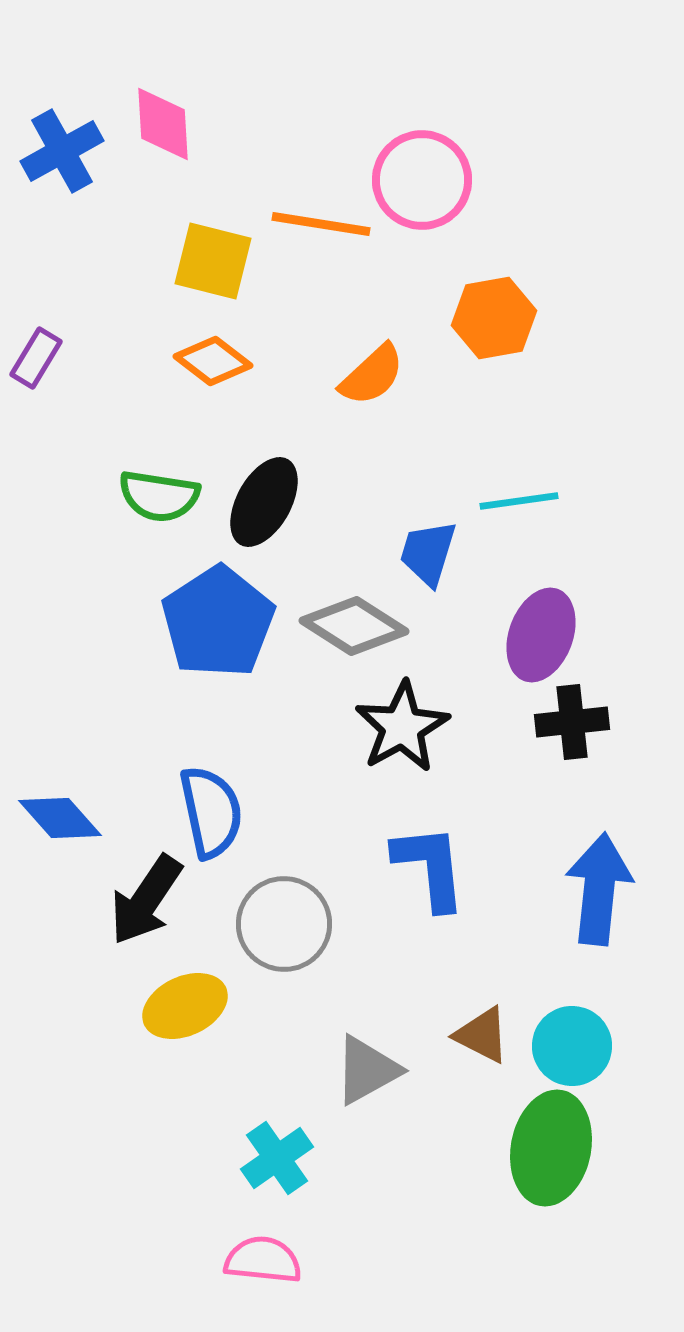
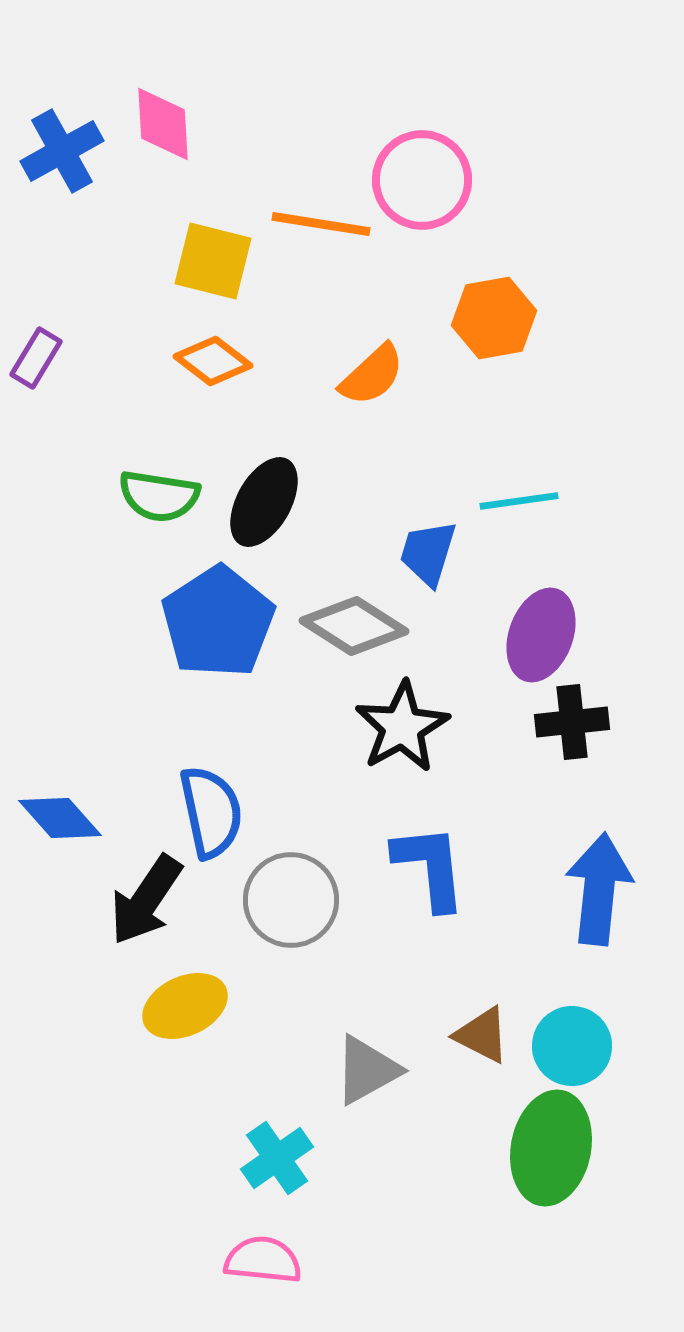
gray circle: moved 7 px right, 24 px up
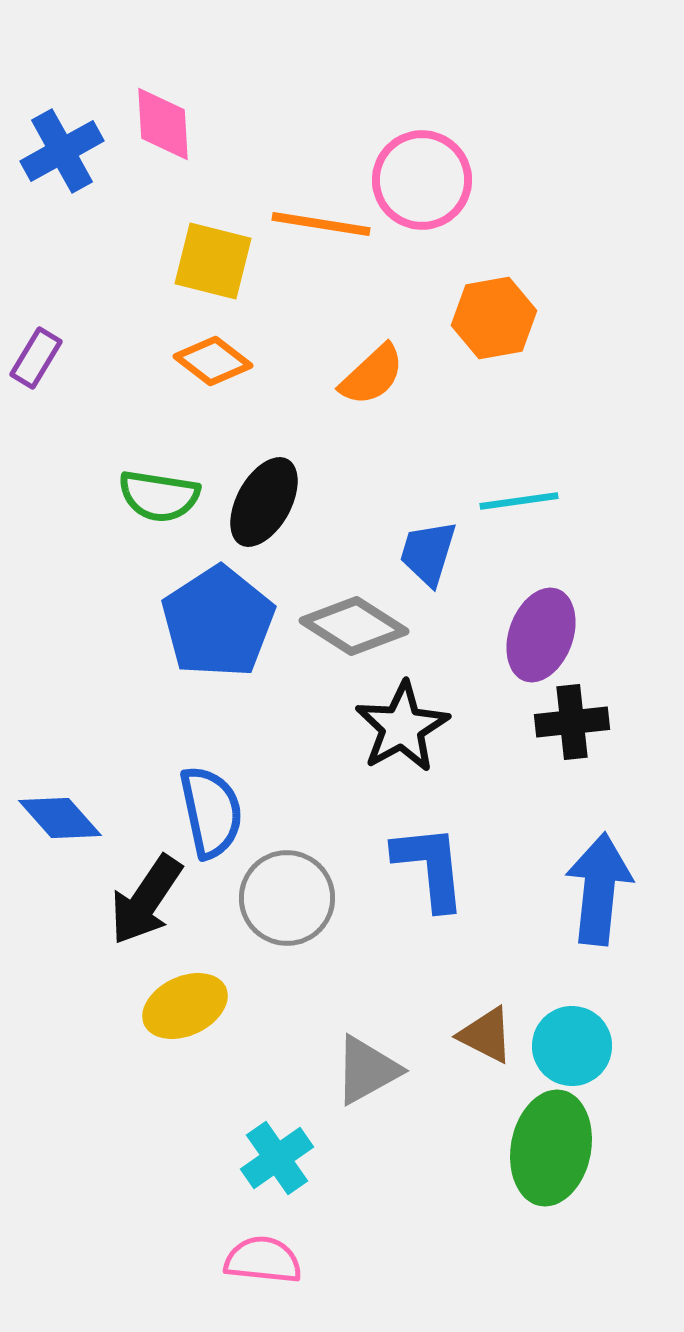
gray circle: moved 4 px left, 2 px up
brown triangle: moved 4 px right
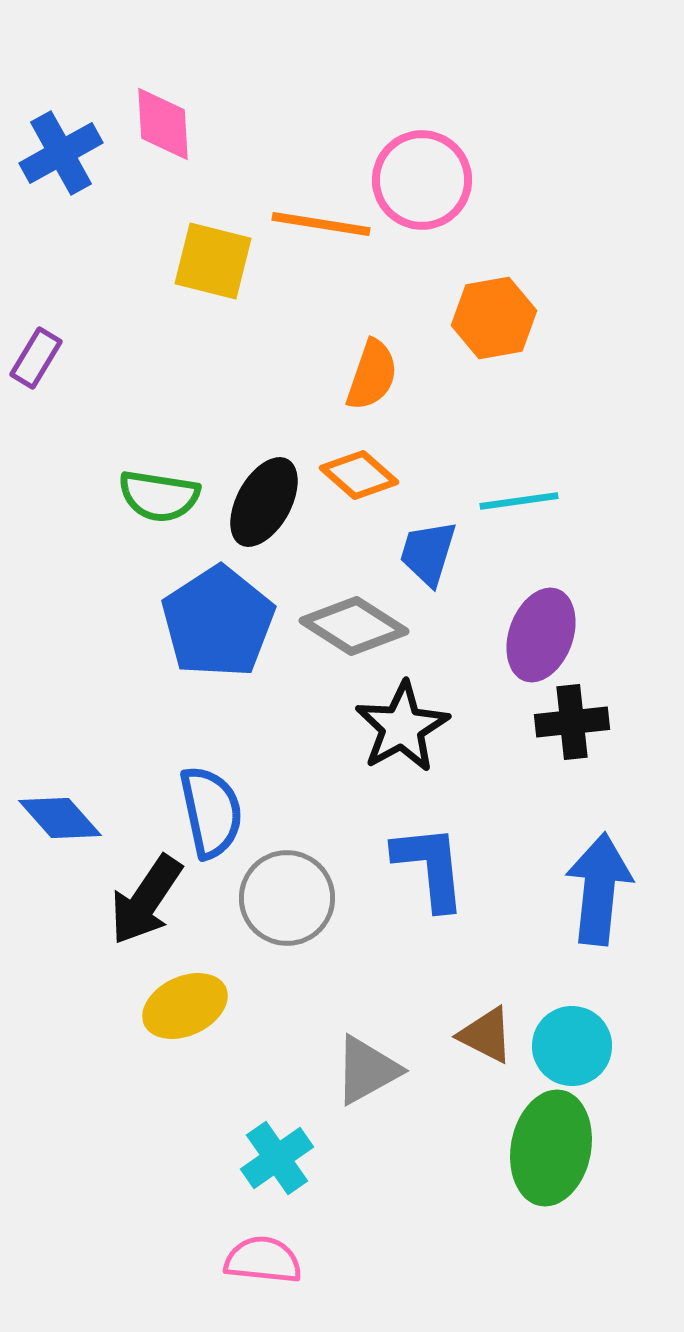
blue cross: moved 1 px left, 2 px down
orange diamond: moved 146 px right, 114 px down; rotated 4 degrees clockwise
orange semicircle: rotated 28 degrees counterclockwise
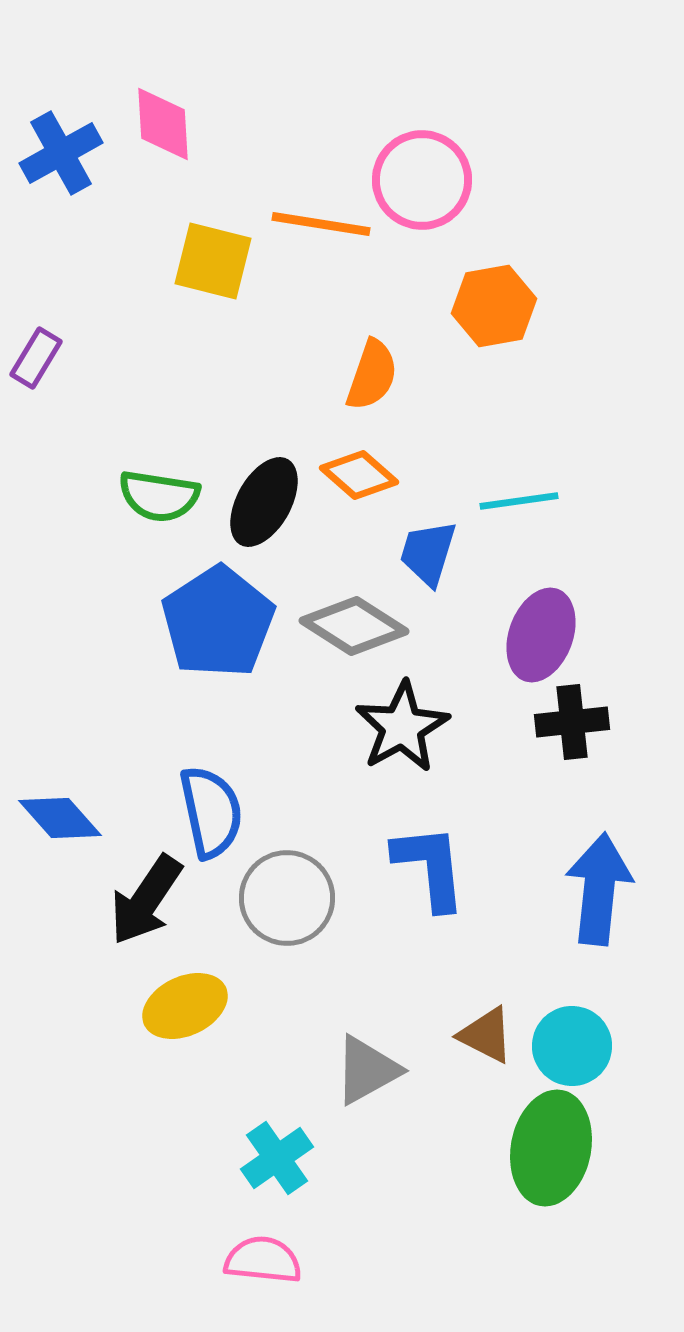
orange hexagon: moved 12 px up
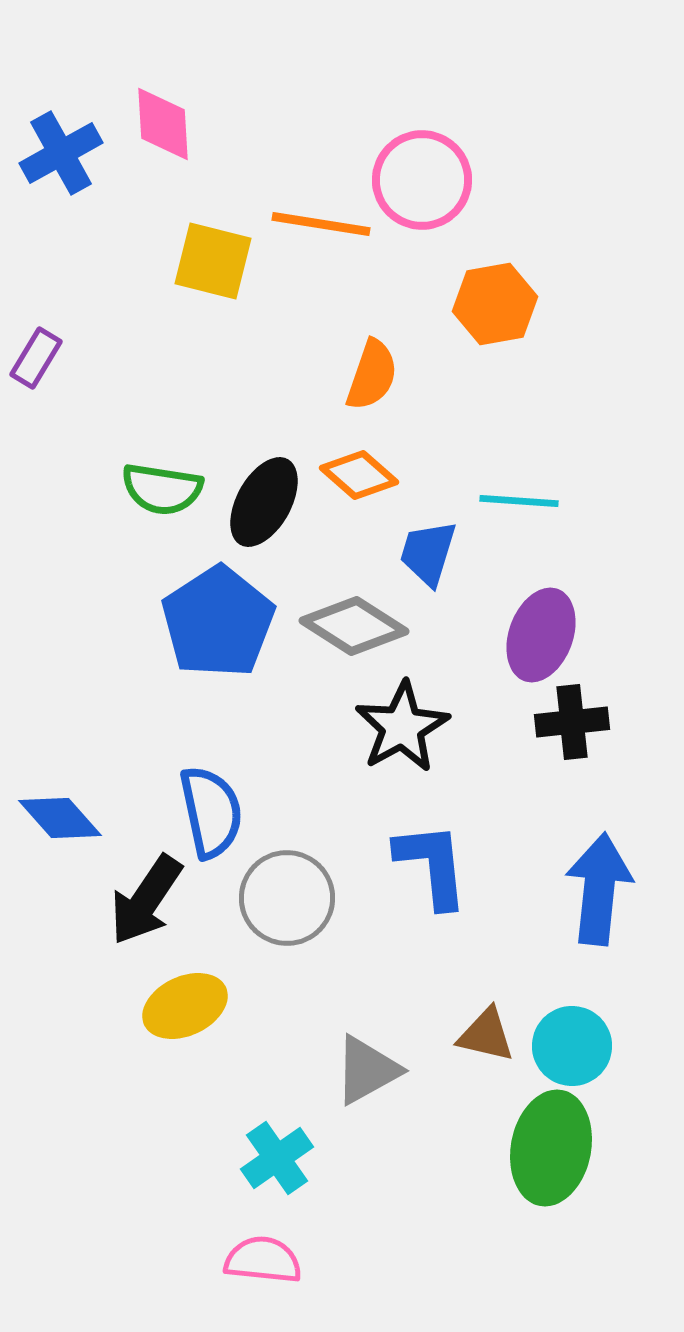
orange hexagon: moved 1 px right, 2 px up
green semicircle: moved 3 px right, 7 px up
cyan line: rotated 12 degrees clockwise
blue L-shape: moved 2 px right, 2 px up
brown triangle: rotated 14 degrees counterclockwise
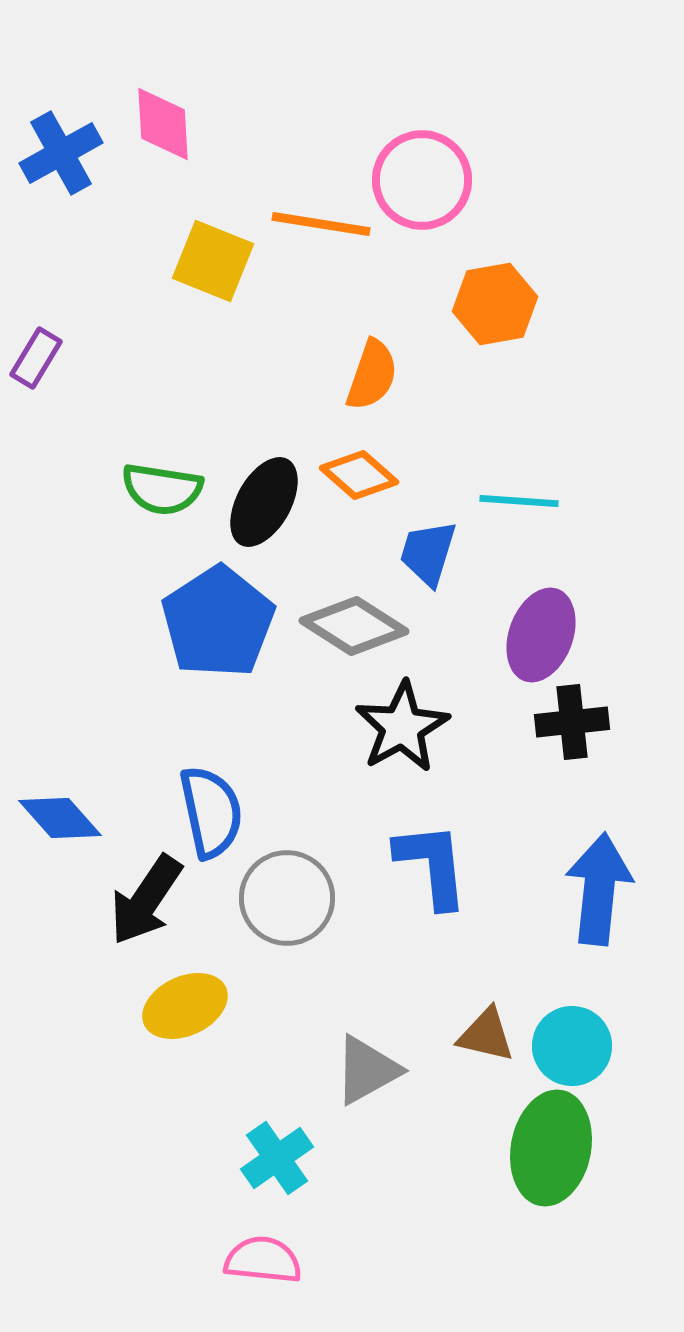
yellow square: rotated 8 degrees clockwise
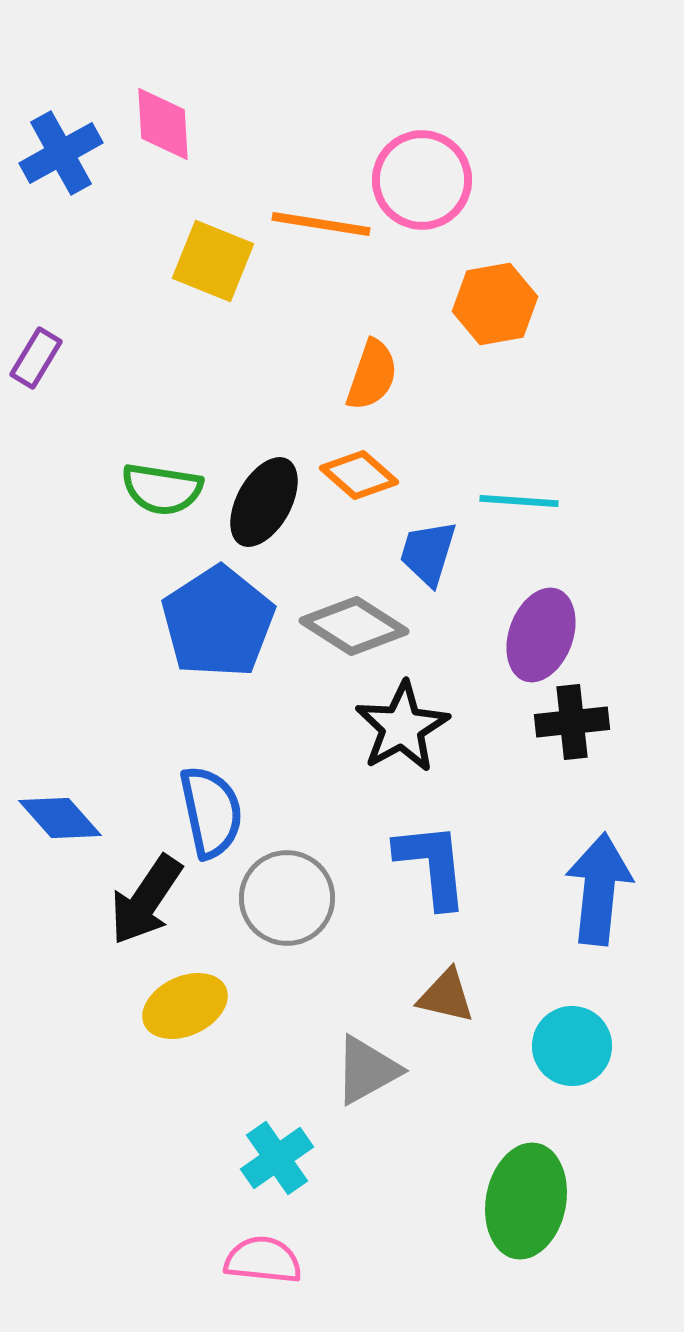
brown triangle: moved 40 px left, 39 px up
green ellipse: moved 25 px left, 53 px down
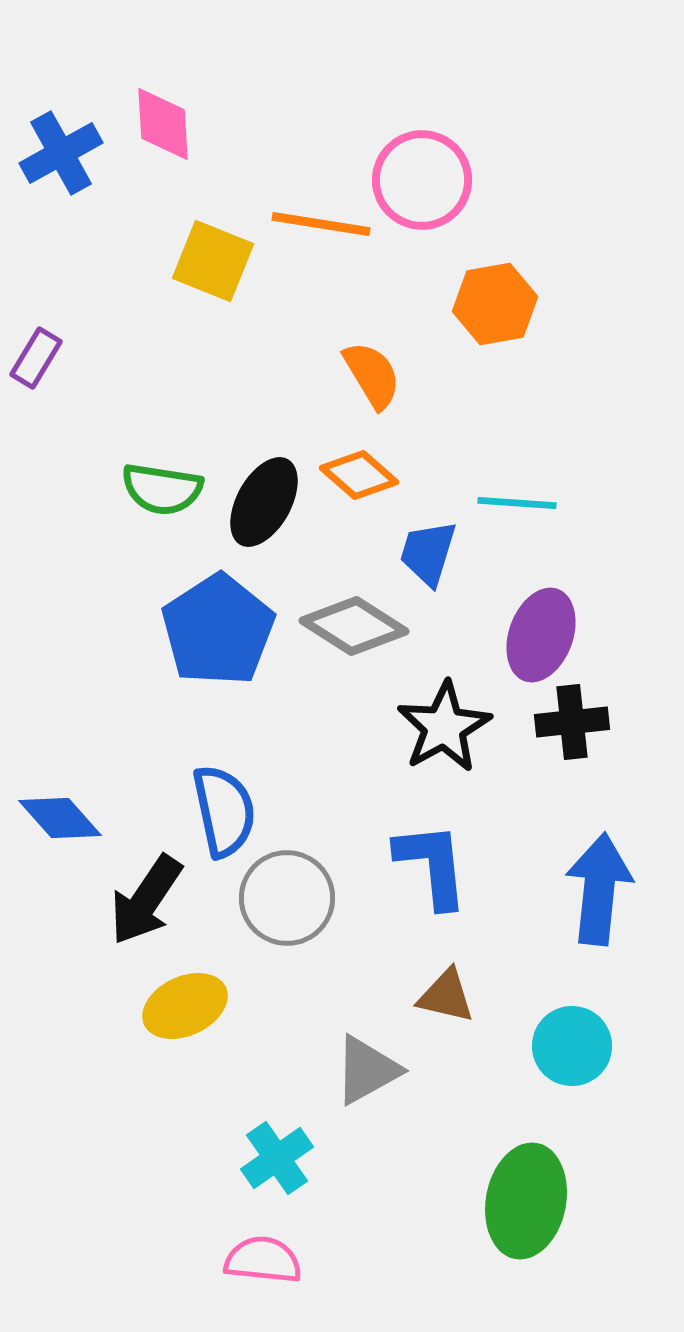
orange semicircle: rotated 50 degrees counterclockwise
cyan line: moved 2 px left, 2 px down
blue pentagon: moved 8 px down
black star: moved 42 px right
blue semicircle: moved 13 px right, 1 px up
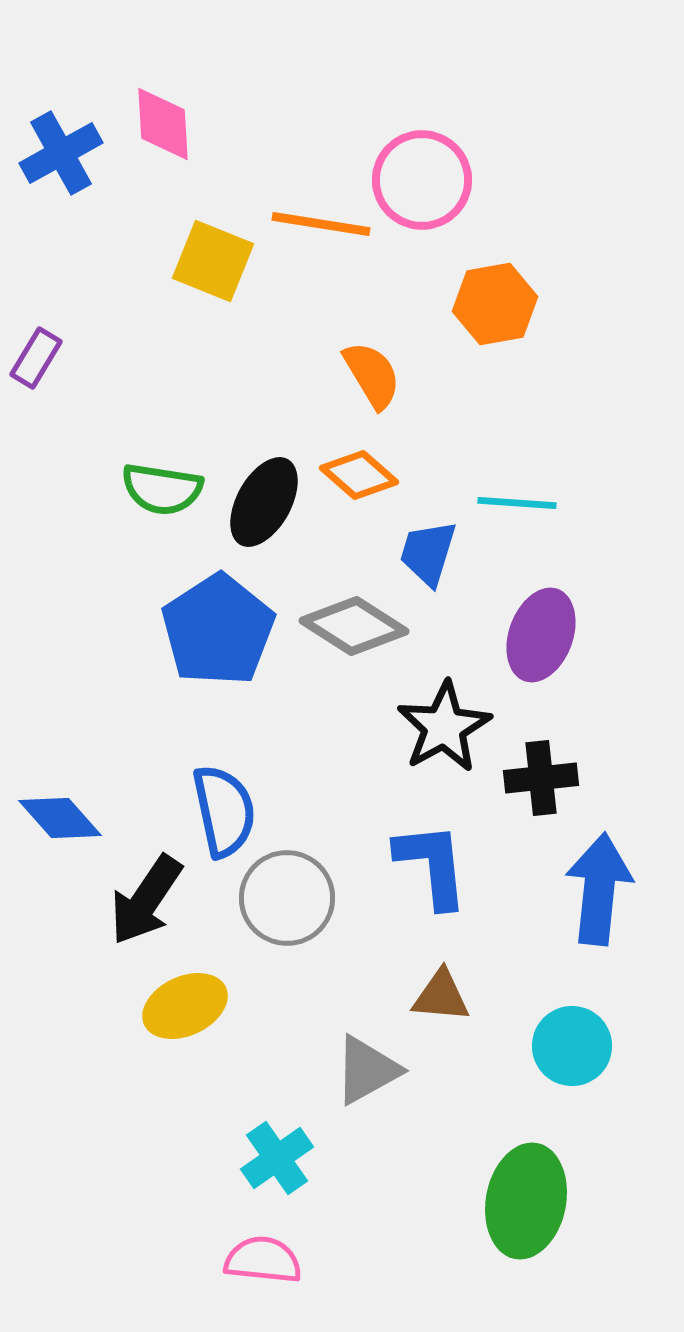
black cross: moved 31 px left, 56 px down
brown triangle: moved 5 px left; rotated 8 degrees counterclockwise
